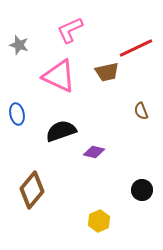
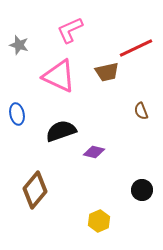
brown diamond: moved 3 px right
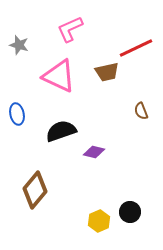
pink L-shape: moved 1 px up
black circle: moved 12 px left, 22 px down
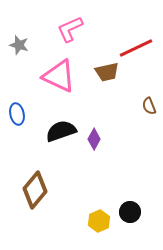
brown semicircle: moved 8 px right, 5 px up
purple diamond: moved 13 px up; rotated 75 degrees counterclockwise
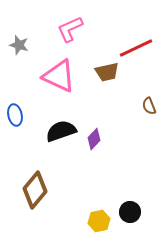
blue ellipse: moved 2 px left, 1 px down
purple diamond: rotated 15 degrees clockwise
yellow hexagon: rotated 10 degrees clockwise
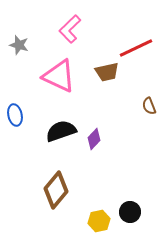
pink L-shape: rotated 20 degrees counterclockwise
brown diamond: moved 21 px right
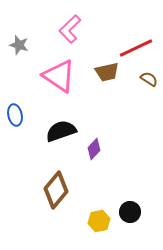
pink triangle: rotated 9 degrees clockwise
brown semicircle: moved 27 px up; rotated 144 degrees clockwise
purple diamond: moved 10 px down
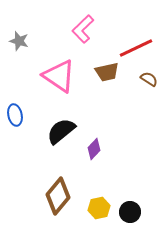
pink L-shape: moved 13 px right
gray star: moved 4 px up
black semicircle: rotated 20 degrees counterclockwise
brown diamond: moved 2 px right, 6 px down
yellow hexagon: moved 13 px up
